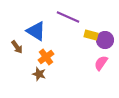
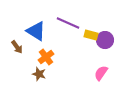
purple line: moved 6 px down
pink semicircle: moved 10 px down
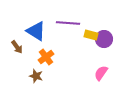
purple line: rotated 20 degrees counterclockwise
purple circle: moved 1 px left, 1 px up
brown star: moved 3 px left, 2 px down
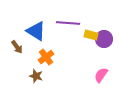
pink semicircle: moved 2 px down
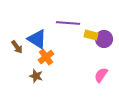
blue triangle: moved 1 px right, 8 px down
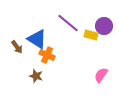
purple line: rotated 35 degrees clockwise
purple circle: moved 13 px up
orange cross: moved 1 px right, 2 px up; rotated 28 degrees counterclockwise
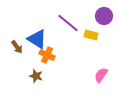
purple circle: moved 10 px up
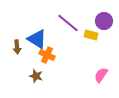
purple circle: moved 5 px down
brown arrow: rotated 32 degrees clockwise
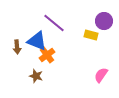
purple line: moved 14 px left
blue triangle: moved 2 px down; rotated 10 degrees counterclockwise
orange cross: rotated 28 degrees clockwise
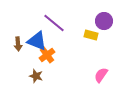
brown arrow: moved 1 px right, 3 px up
